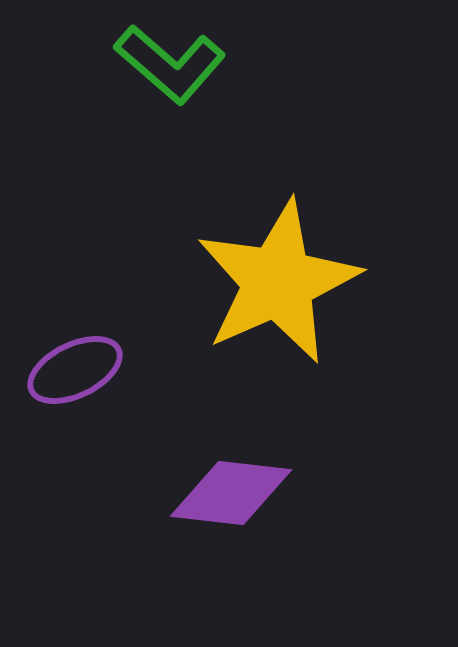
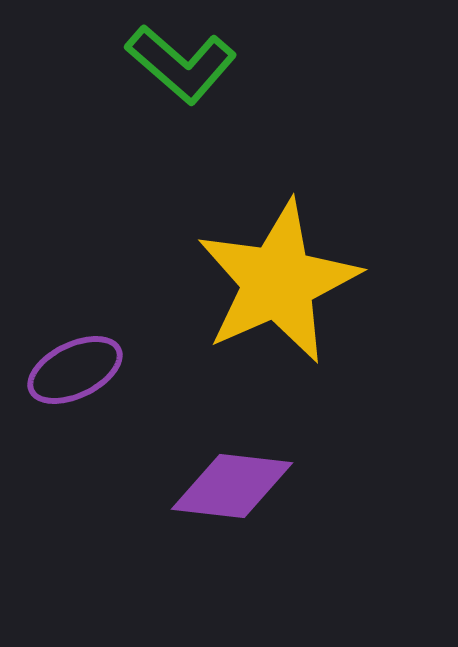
green L-shape: moved 11 px right
purple diamond: moved 1 px right, 7 px up
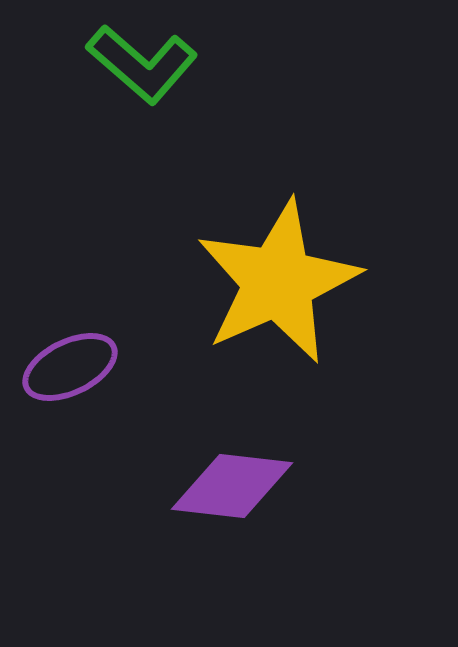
green L-shape: moved 39 px left
purple ellipse: moved 5 px left, 3 px up
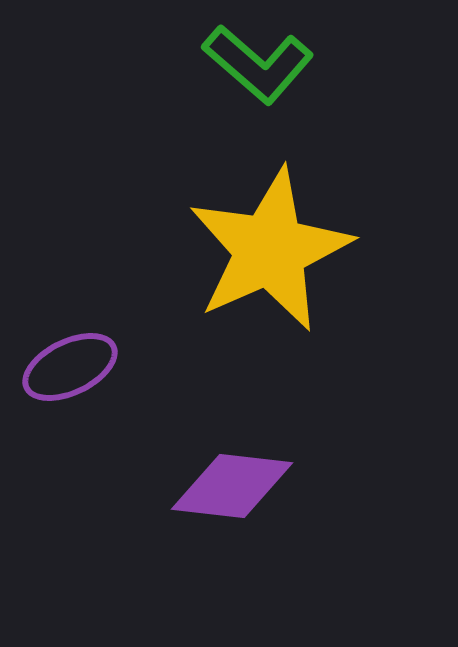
green L-shape: moved 116 px right
yellow star: moved 8 px left, 32 px up
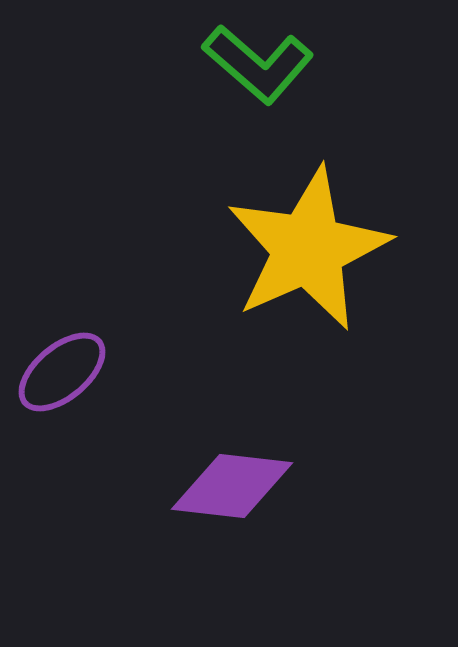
yellow star: moved 38 px right, 1 px up
purple ellipse: moved 8 px left, 5 px down; rotated 14 degrees counterclockwise
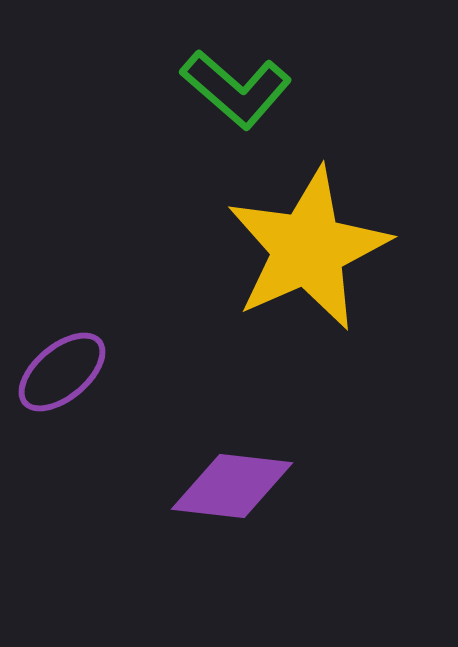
green L-shape: moved 22 px left, 25 px down
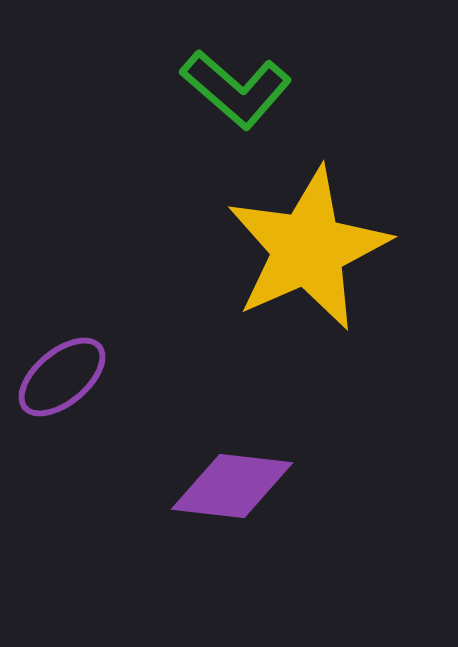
purple ellipse: moved 5 px down
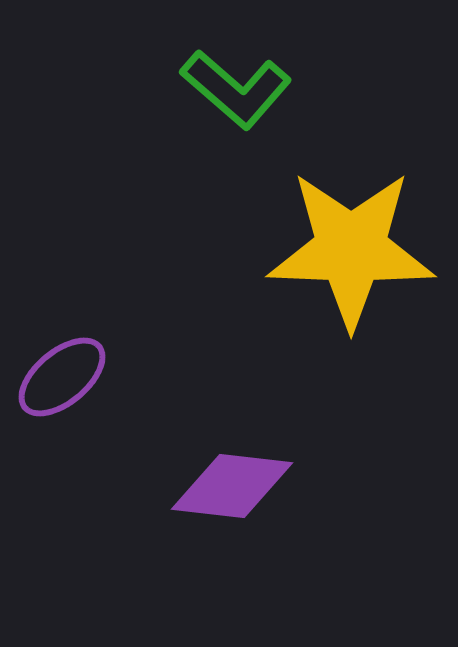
yellow star: moved 43 px right; rotated 26 degrees clockwise
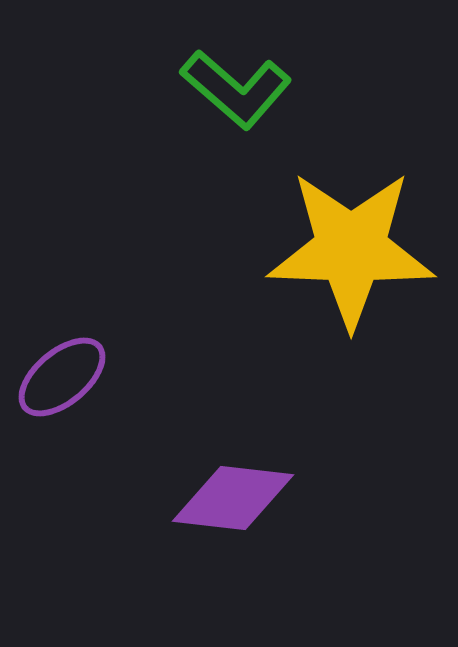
purple diamond: moved 1 px right, 12 px down
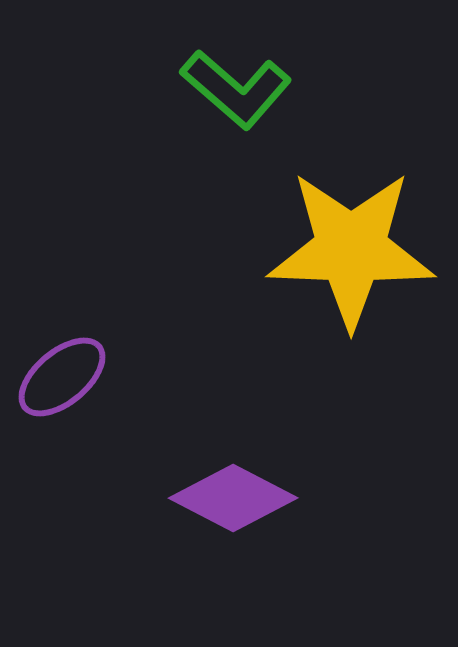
purple diamond: rotated 21 degrees clockwise
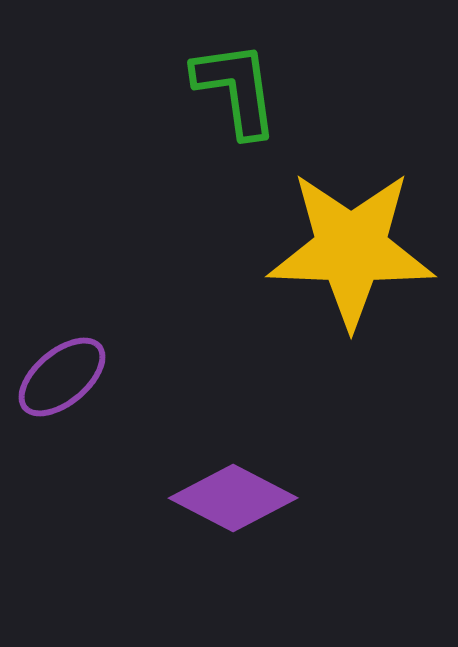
green L-shape: rotated 139 degrees counterclockwise
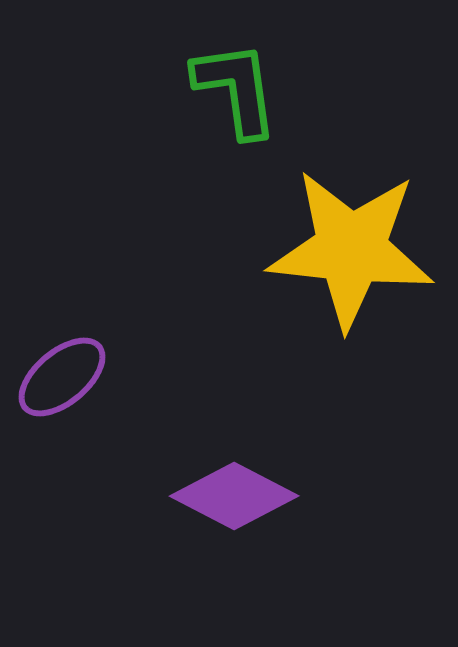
yellow star: rotated 4 degrees clockwise
purple diamond: moved 1 px right, 2 px up
